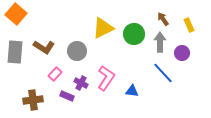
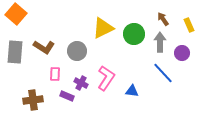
pink rectangle: rotated 40 degrees counterclockwise
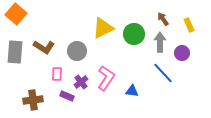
pink rectangle: moved 2 px right
purple cross: moved 1 px up; rotated 24 degrees clockwise
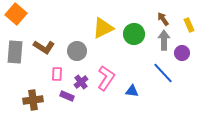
gray arrow: moved 4 px right, 2 px up
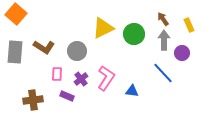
purple cross: moved 3 px up
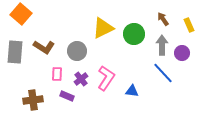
orange square: moved 5 px right
gray arrow: moved 2 px left, 5 px down
